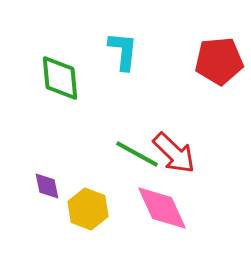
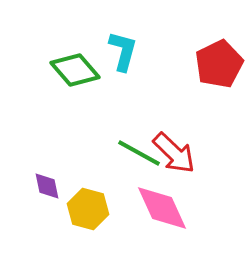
cyan L-shape: rotated 9 degrees clockwise
red pentagon: moved 3 px down; rotated 21 degrees counterclockwise
green diamond: moved 15 px right, 8 px up; rotated 36 degrees counterclockwise
green line: moved 2 px right, 1 px up
yellow hexagon: rotated 6 degrees counterclockwise
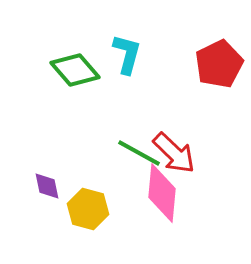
cyan L-shape: moved 4 px right, 3 px down
pink diamond: moved 15 px up; rotated 30 degrees clockwise
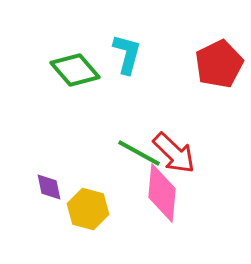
purple diamond: moved 2 px right, 1 px down
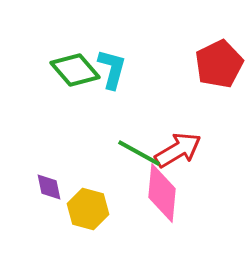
cyan L-shape: moved 15 px left, 15 px down
red arrow: moved 4 px right, 3 px up; rotated 75 degrees counterclockwise
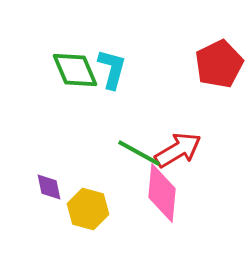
green diamond: rotated 18 degrees clockwise
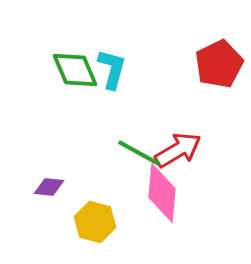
purple diamond: rotated 72 degrees counterclockwise
yellow hexagon: moved 7 px right, 13 px down
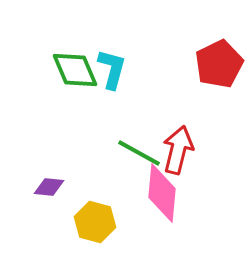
red arrow: rotated 45 degrees counterclockwise
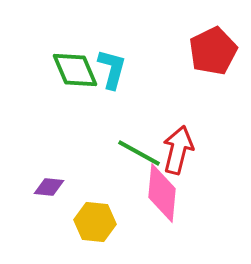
red pentagon: moved 6 px left, 13 px up
yellow hexagon: rotated 9 degrees counterclockwise
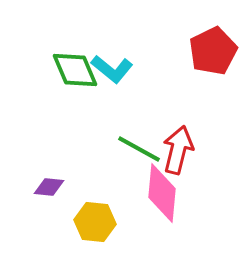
cyan L-shape: rotated 114 degrees clockwise
green line: moved 4 px up
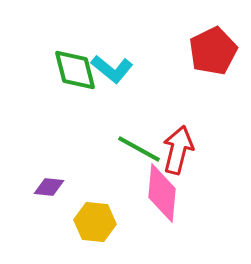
green diamond: rotated 9 degrees clockwise
